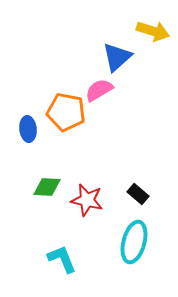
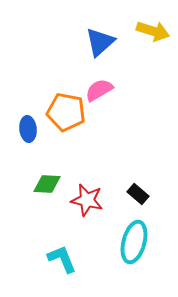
blue triangle: moved 17 px left, 15 px up
green diamond: moved 3 px up
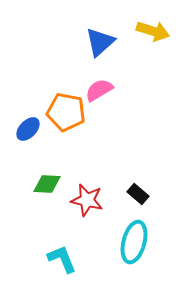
blue ellipse: rotated 50 degrees clockwise
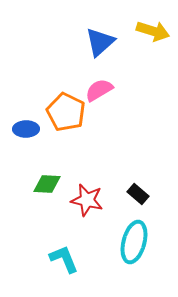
orange pentagon: rotated 15 degrees clockwise
blue ellipse: moved 2 px left; rotated 45 degrees clockwise
cyan L-shape: moved 2 px right
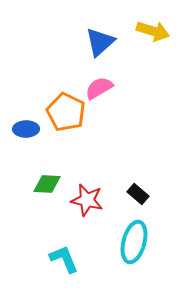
pink semicircle: moved 2 px up
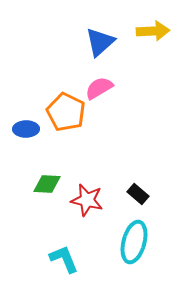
yellow arrow: rotated 20 degrees counterclockwise
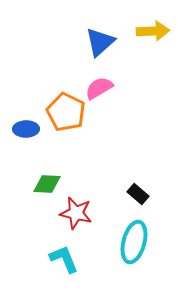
red star: moved 11 px left, 13 px down
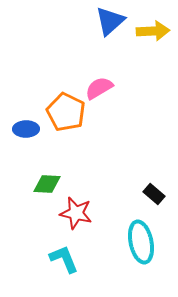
blue triangle: moved 10 px right, 21 px up
black rectangle: moved 16 px right
cyan ellipse: moved 7 px right; rotated 27 degrees counterclockwise
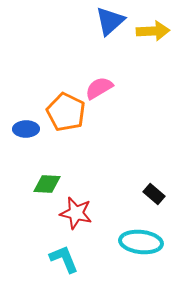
cyan ellipse: rotated 72 degrees counterclockwise
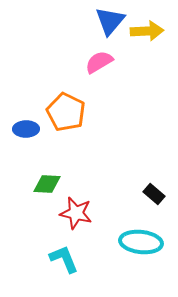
blue triangle: rotated 8 degrees counterclockwise
yellow arrow: moved 6 px left
pink semicircle: moved 26 px up
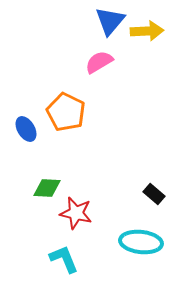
blue ellipse: rotated 60 degrees clockwise
green diamond: moved 4 px down
